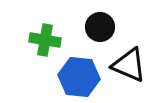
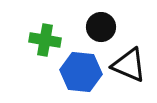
black circle: moved 1 px right
blue hexagon: moved 2 px right, 5 px up
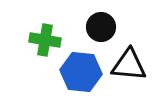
black triangle: rotated 18 degrees counterclockwise
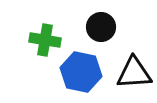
black triangle: moved 5 px right, 8 px down; rotated 9 degrees counterclockwise
blue hexagon: rotated 6 degrees clockwise
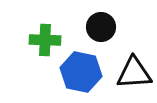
green cross: rotated 8 degrees counterclockwise
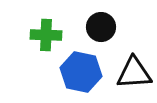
green cross: moved 1 px right, 5 px up
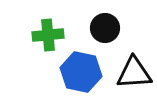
black circle: moved 4 px right, 1 px down
green cross: moved 2 px right; rotated 8 degrees counterclockwise
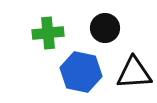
green cross: moved 2 px up
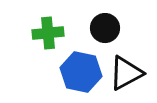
black triangle: moved 8 px left; rotated 24 degrees counterclockwise
